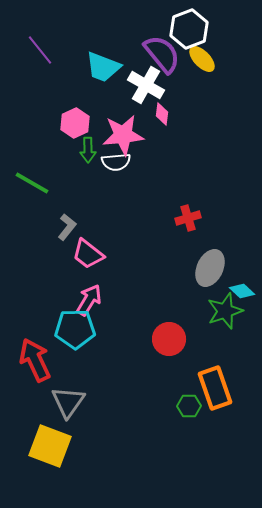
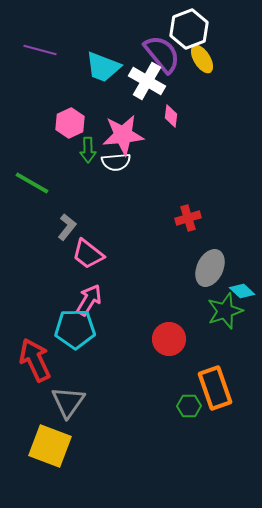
purple line: rotated 36 degrees counterclockwise
yellow ellipse: rotated 12 degrees clockwise
white cross: moved 1 px right, 4 px up
pink diamond: moved 9 px right, 2 px down
pink hexagon: moved 5 px left
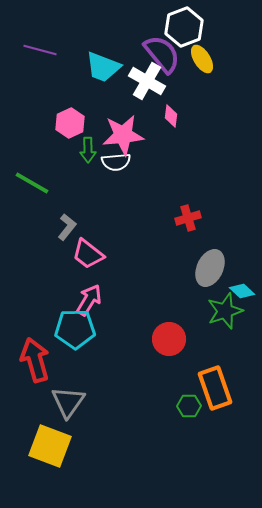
white hexagon: moved 5 px left, 2 px up
red arrow: rotated 9 degrees clockwise
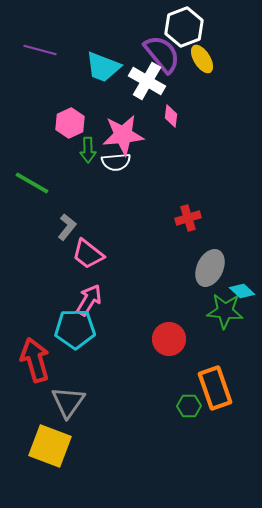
green star: rotated 24 degrees clockwise
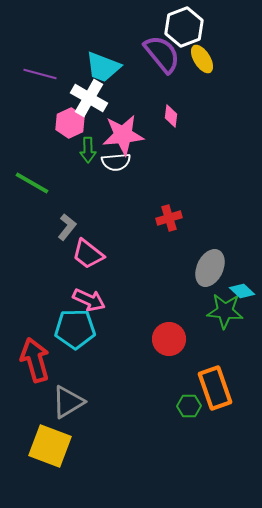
purple line: moved 24 px down
white cross: moved 58 px left, 17 px down
red cross: moved 19 px left
pink arrow: rotated 84 degrees clockwise
gray triangle: rotated 24 degrees clockwise
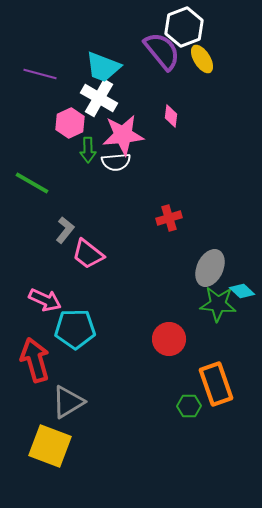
purple semicircle: moved 3 px up
white cross: moved 10 px right
gray L-shape: moved 2 px left, 3 px down
pink arrow: moved 44 px left
green star: moved 7 px left, 7 px up
orange rectangle: moved 1 px right, 4 px up
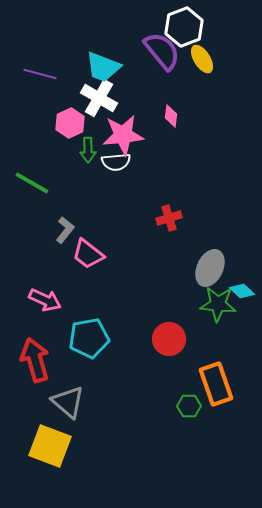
cyan pentagon: moved 14 px right, 9 px down; rotated 9 degrees counterclockwise
gray triangle: rotated 48 degrees counterclockwise
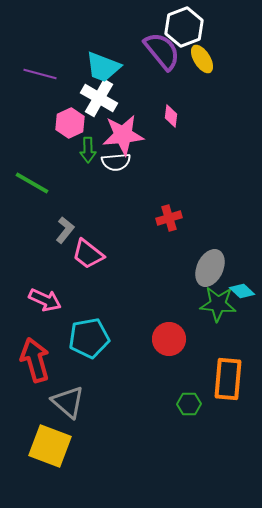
orange rectangle: moved 12 px right, 5 px up; rotated 24 degrees clockwise
green hexagon: moved 2 px up
